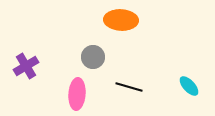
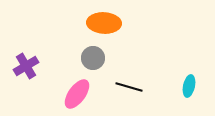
orange ellipse: moved 17 px left, 3 px down
gray circle: moved 1 px down
cyan ellipse: rotated 55 degrees clockwise
pink ellipse: rotated 32 degrees clockwise
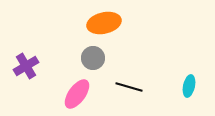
orange ellipse: rotated 16 degrees counterclockwise
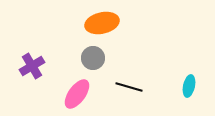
orange ellipse: moved 2 px left
purple cross: moved 6 px right
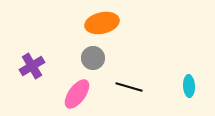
cyan ellipse: rotated 15 degrees counterclockwise
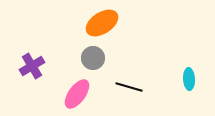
orange ellipse: rotated 20 degrees counterclockwise
cyan ellipse: moved 7 px up
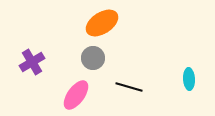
purple cross: moved 4 px up
pink ellipse: moved 1 px left, 1 px down
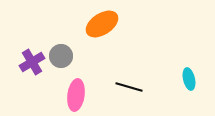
orange ellipse: moved 1 px down
gray circle: moved 32 px left, 2 px up
cyan ellipse: rotated 10 degrees counterclockwise
pink ellipse: rotated 28 degrees counterclockwise
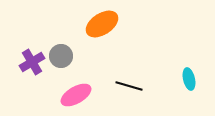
black line: moved 1 px up
pink ellipse: rotated 52 degrees clockwise
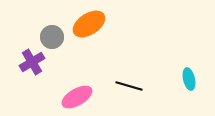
orange ellipse: moved 13 px left
gray circle: moved 9 px left, 19 px up
pink ellipse: moved 1 px right, 2 px down
